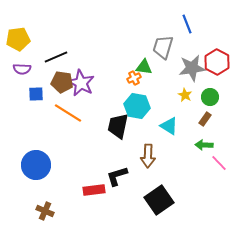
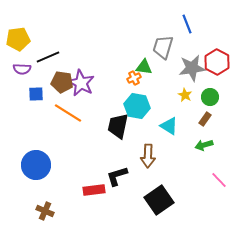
black line: moved 8 px left
green arrow: rotated 18 degrees counterclockwise
pink line: moved 17 px down
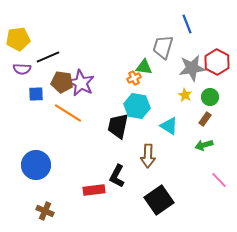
black L-shape: rotated 45 degrees counterclockwise
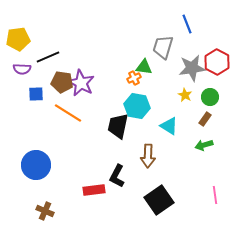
pink line: moved 4 px left, 15 px down; rotated 36 degrees clockwise
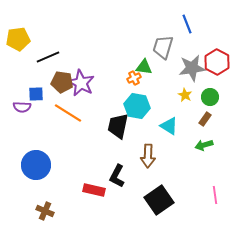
purple semicircle: moved 38 px down
red rectangle: rotated 20 degrees clockwise
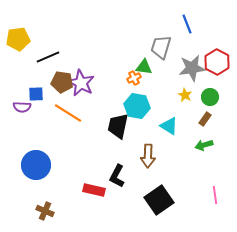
gray trapezoid: moved 2 px left
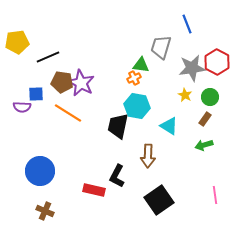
yellow pentagon: moved 1 px left, 3 px down
green triangle: moved 3 px left, 2 px up
blue circle: moved 4 px right, 6 px down
